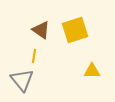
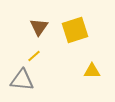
brown triangle: moved 2 px left, 3 px up; rotated 30 degrees clockwise
yellow line: rotated 40 degrees clockwise
gray triangle: rotated 45 degrees counterclockwise
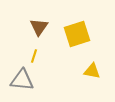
yellow square: moved 2 px right, 4 px down
yellow line: rotated 32 degrees counterclockwise
yellow triangle: rotated 12 degrees clockwise
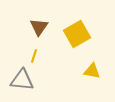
yellow square: rotated 12 degrees counterclockwise
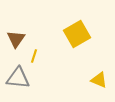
brown triangle: moved 23 px left, 12 px down
yellow triangle: moved 7 px right, 9 px down; rotated 12 degrees clockwise
gray triangle: moved 4 px left, 2 px up
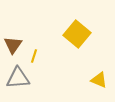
yellow square: rotated 20 degrees counterclockwise
brown triangle: moved 3 px left, 6 px down
gray triangle: rotated 10 degrees counterclockwise
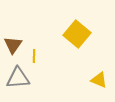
yellow line: rotated 16 degrees counterclockwise
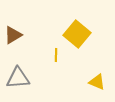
brown triangle: moved 10 px up; rotated 24 degrees clockwise
yellow line: moved 22 px right, 1 px up
yellow triangle: moved 2 px left, 2 px down
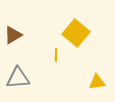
yellow square: moved 1 px left, 1 px up
yellow triangle: rotated 30 degrees counterclockwise
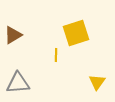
yellow square: rotated 32 degrees clockwise
gray triangle: moved 5 px down
yellow triangle: rotated 48 degrees counterclockwise
